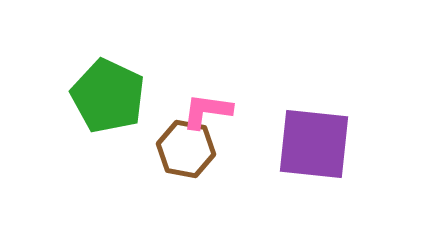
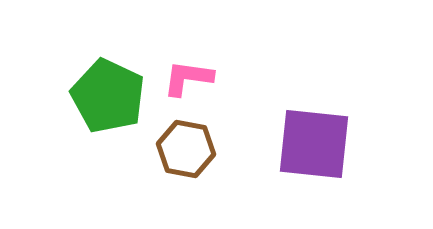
pink L-shape: moved 19 px left, 33 px up
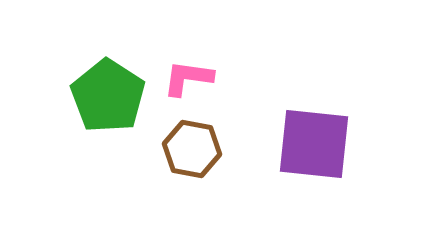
green pentagon: rotated 8 degrees clockwise
brown hexagon: moved 6 px right
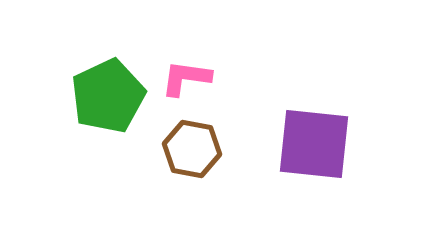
pink L-shape: moved 2 px left
green pentagon: rotated 14 degrees clockwise
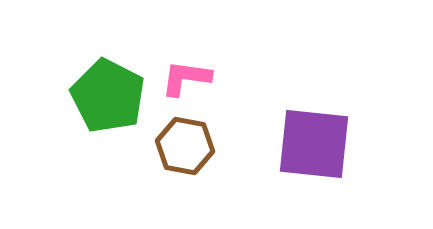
green pentagon: rotated 20 degrees counterclockwise
brown hexagon: moved 7 px left, 3 px up
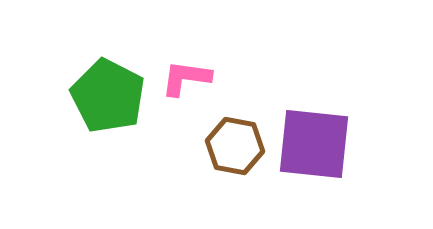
brown hexagon: moved 50 px right
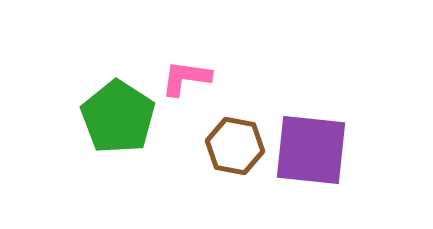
green pentagon: moved 10 px right, 21 px down; rotated 6 degrees clockwise
purple square: moved 3 px left, 6 px down
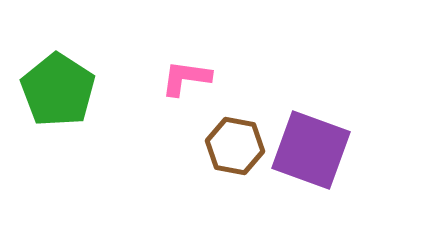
green pentagon: moved 60 px left, 27 px up
purple square: rotated 14 degrees clockwise
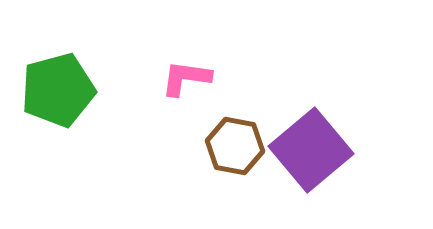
green pentagon: rotated 24 degrees clockwise
purple square: rotated 30 degrees clockwise
